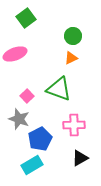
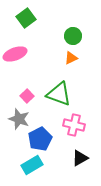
green triangle: moved 5 px down
pink cross: rotated 15 degrees clockwise
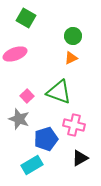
green square: rotated 24 degrees counterclockwise
green triangle: moved 2 px up
blue pentagon: moved 6 px right; rotated 10 degrees clockwise
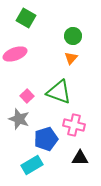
orange triangle: rotated 24 degrees counterclockwise
black triangle: rotated 30 degrees clockwise
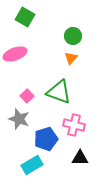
green square: moved 1 px left, 1 px up
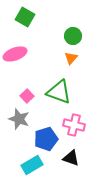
black triangle: moved 9 px left; rotated 18 degrees clockwise
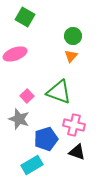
orange triangle: moved 2 px up
black triangle: moved 6 px right, 6 px up
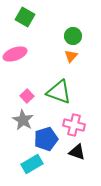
gray star: moved 4 px right, 1 px down; rotated 10 degrees clockwise
cyan rectangle: moved 1 px up
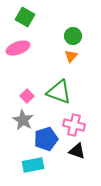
pink ellipse: moved 3 px right, 6 px up
black triangle: moved 1 px up
cyan rectangle: moved 1 px right, 1 px down; rotated 20 degrees clockwise
